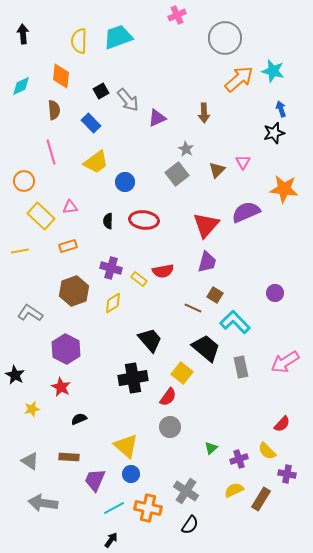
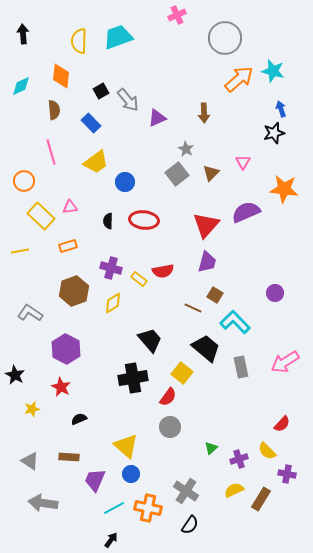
brown triangle at (217, 170): moved 6 px left, 3 px down
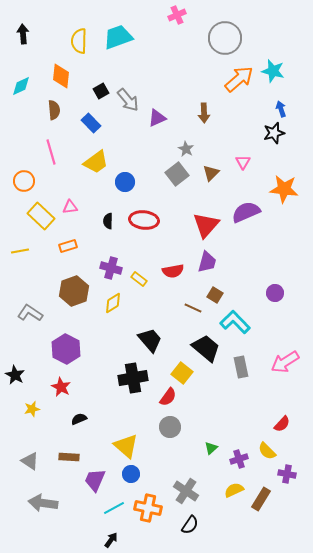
red semicircle at (163, 271): moved 10 px right
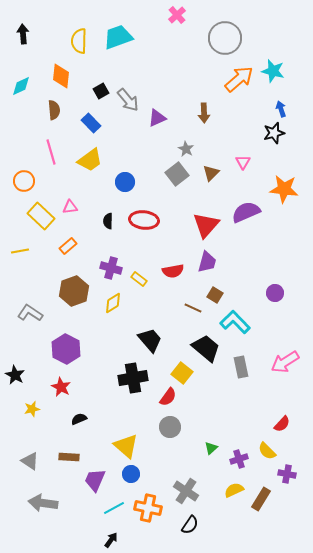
pink cross at (177, 15): rotated 18 degrees counterclockwise
yellow trapezoid at (96, 162): moved 6 px left, 2 px up
orange rectangle at (68, 246): rotated 24 degrees counterclockwise
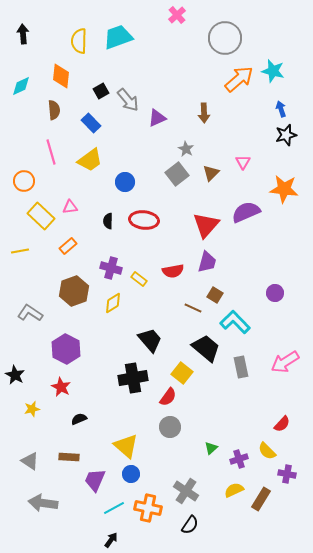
black star at (274, 133): moved 12 px right, 2 px down
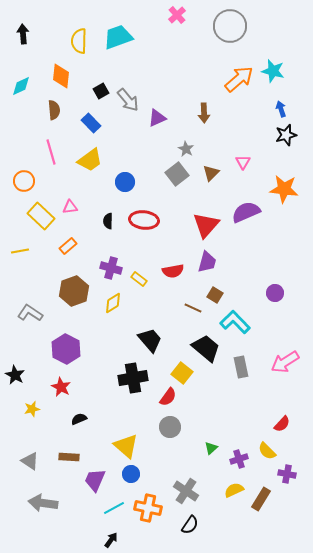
gray circle at (225, 38): moved 5 px right, 12 px up
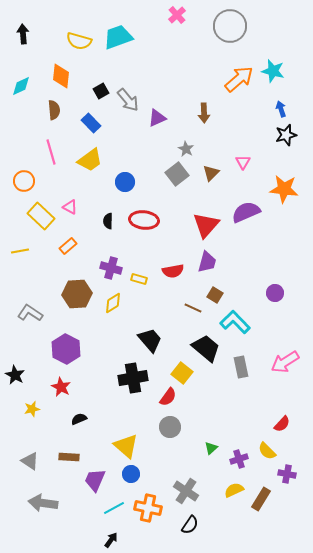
yellow semicircle at (79, 41): rotated 75 degrees counterclockwise
pink triangle at (70, 207): rotated 35 degrees clockwise
yellow rectangle at (139, 279): rotated 21 degrees counterclockwise
brown hexagon at (74, 291): moved 3 px right, 3 px down; rotated 16 degrees clockwise
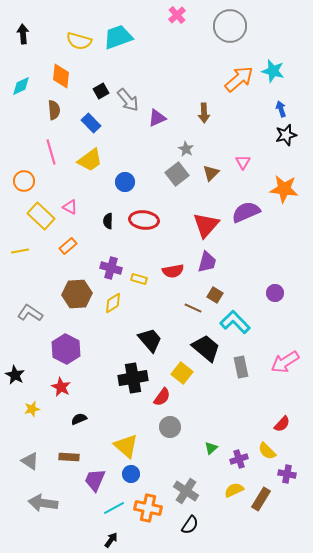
red semicircle at (168, 397): moved 6 px left
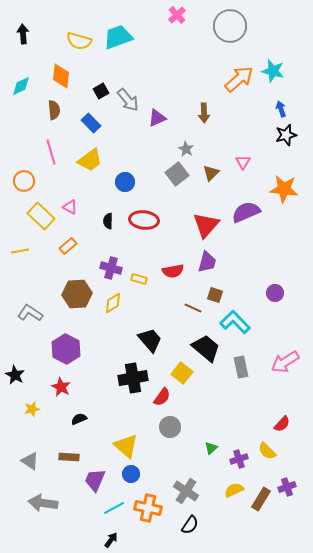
brown square at (215, 295): rotated 14 degrees counterclockwise
purple cross at (287, 474): moved 13 px down; rotated 30 degrees counterclockwise
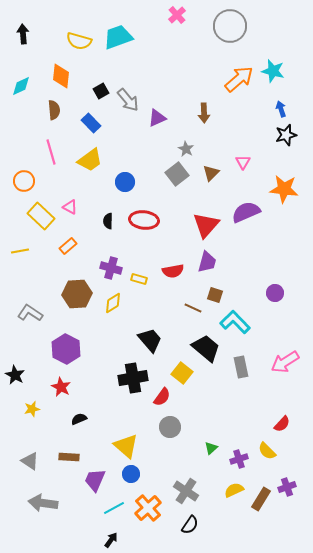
orange cross at (148, 508): rotated 36 degrees clockwise
